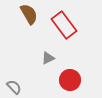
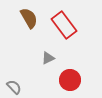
brown semicircle: moved 4 px down
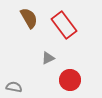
gray semicircle: rotated 35 degrees counterclockwise
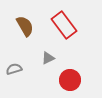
brown semicircle: moved 4 px left, 8 px down
gray semicircle: moved 18 px up; rotated 28 degrees counterclockwise
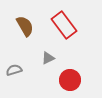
gray semicircle: moved 1 px down
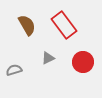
brown semicircle: moved 2 px right, 1 px up
red circle: moved 13 px right, 18 px up
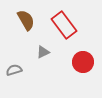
brown semicircle: moved 1 px left, 5 px up
gray triangle: moved 5 px left, 6 px up
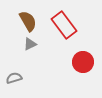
brown semicircle: moved 2 px right, 1 px down
gray triangle: moved 13 px left, 8 px up
gray semicircle: moved 8 px down
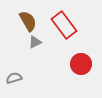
gray triangle: moved 5 px right, 2 px up
red circle: moved 2 px left, 2 px down
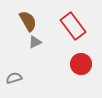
red rectangle: moved 9 px right, 1 px down
